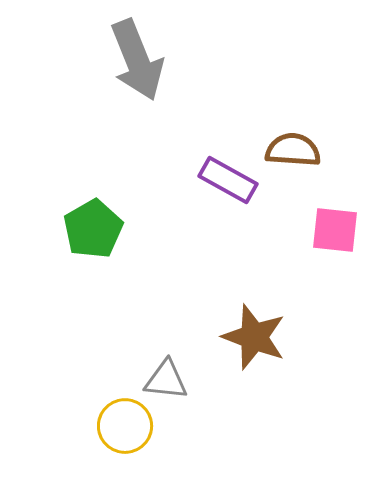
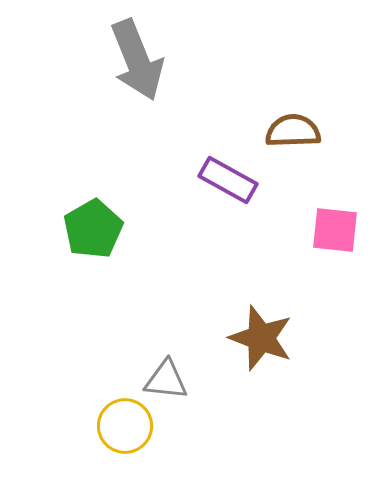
brown semicircle: moved 19 px up; rotated 6 degrees counterclockwise
brown star: moved 7 px right, 1 px down
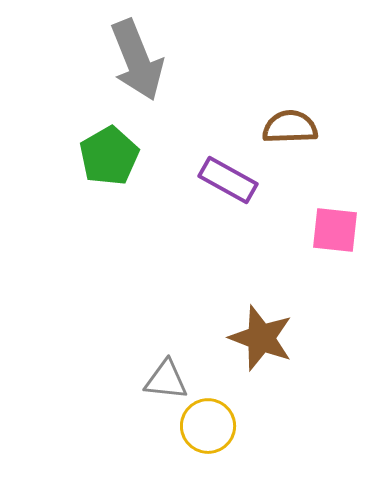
brown semicircle: moved 3 px left, 4 px up
green pentagon: moved 16 px right, 73 px up
yellow circle: moved 83 px right
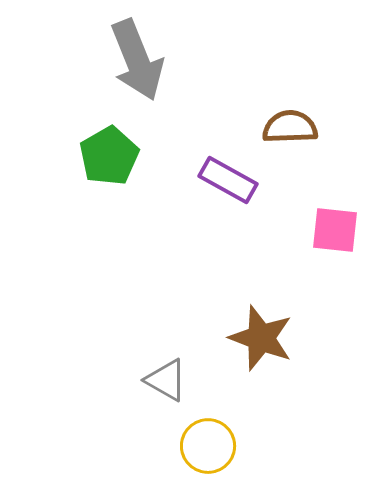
gray triangle: rotated 24 degrees clockwise
yellow circle: moved 20 px down
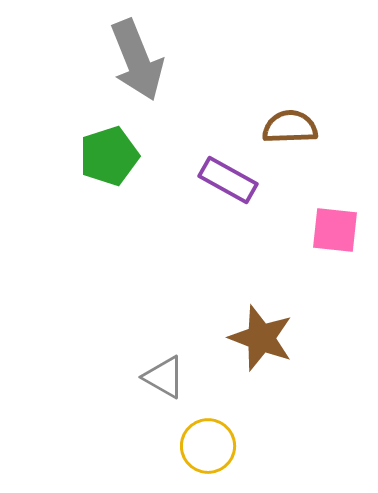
green pentagon: rotated 12 degrees clockwise
gray triangle: moved 2 px left, 3 px up
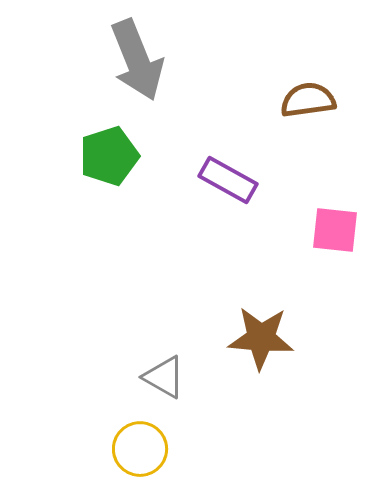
brown semicircle: moved 18 px right, 27 px up; rotated 6 degrees counterclockwise
brown star: rotated 16 degrees counterclockwise
yellow circle: moved 68 px left, 3 px down
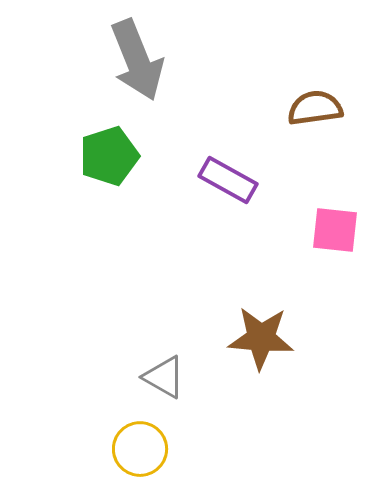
brown semicircle: moved 7 px right, 8 px down
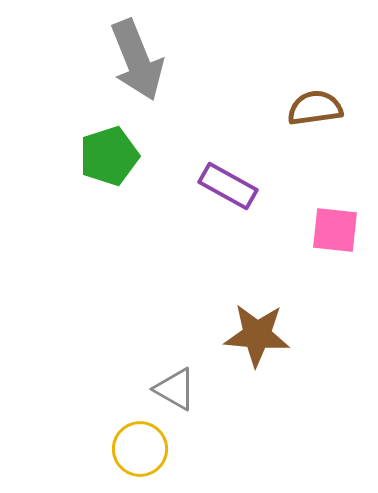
purple rectangle: moved 6 px down
brown star: moved 4 px left, 3 px up
gray triangle: moved 11 px right, 12 px down
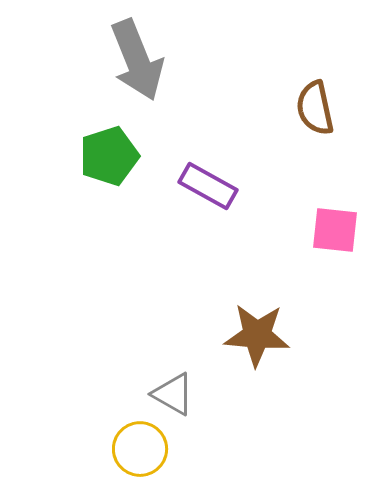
brown semicircle: rotated 94 degrees counterclockwise
purple rectangle: moved 20 px left
gray triangle: moved 2 px left, 5 px down
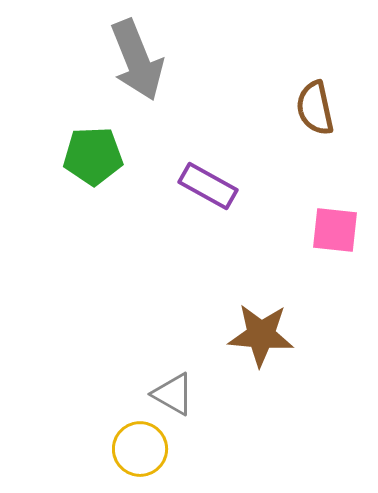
green pentagon: moved 16 px left; rotated 16 degrees clockwise
brown star: moved 4 px right
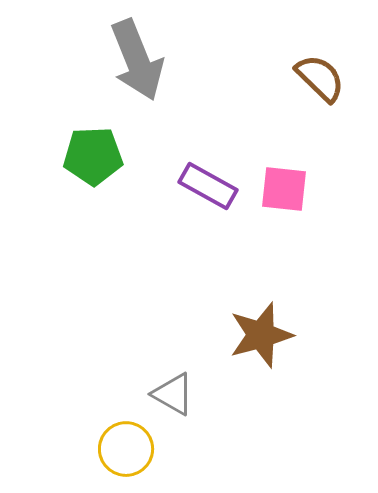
brown semicircle: moved 5 px right, 30 px up; rotated 146 degrees clockwise
pink square: moved 51 px left, 41 px up
brown star: rotated 20 degrees counterclockwise
yellow circle: moved 14 px left
